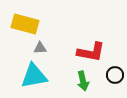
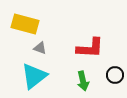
gray triangle: rotated 24 degrees clockwise
red L-shape: moved 1 px left, 4 px up; rotated 8 degrees counterclockwise
cyan triangle: rotated 28 degrees counterclockwise
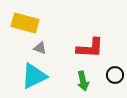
yellow rectangle: moved 1 px up
cyan triangle: rotated 12 degrees clockwise
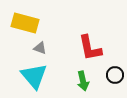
red L-shape: rotated 76 degrees clockwise
cyan triangle: rotated 44 degrees counterclockwise
